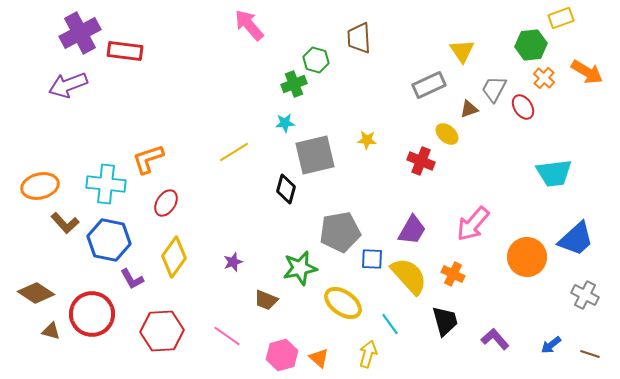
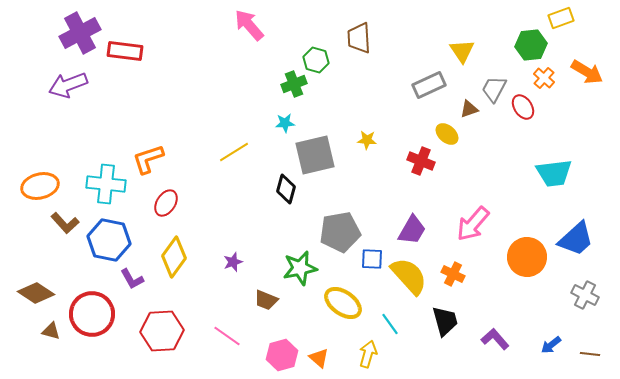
brown line at (590, 354): rotated 12 degrees counterclockwise
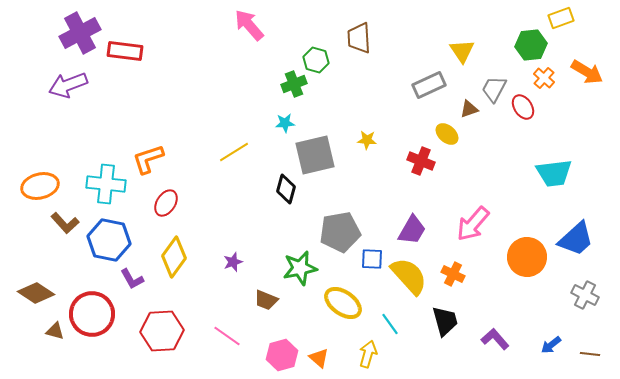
brown triangle at (51, 331): moved 4 px right
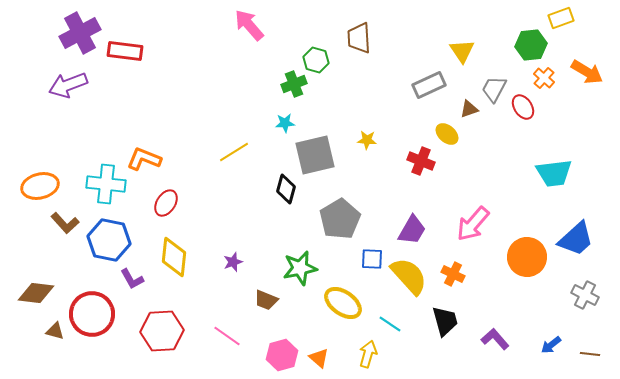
orange L-shape at (148, 159): moved 4 px left; rotated 40 degrees clockwise
gray pentagon at (340, 232): moved 13 px up; rotated 21 degrees counterclockwise
yellow diamond at (174, 257): rotated 30 degrees counterclockwise
brown diamond at (36, 293): rotated 27 degrees counterclockwise
cyan line at (390, 324): rotated 20 degrees counterclockwise
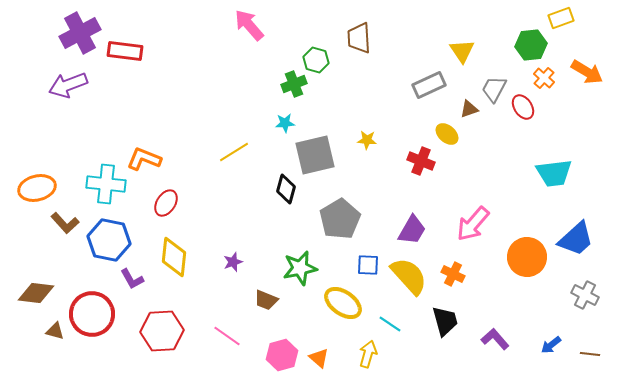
orange ellipse at (40, 186): moved 3 px left, 2 px down
blue square at (372, 259): moved 4 px left, 6 px down
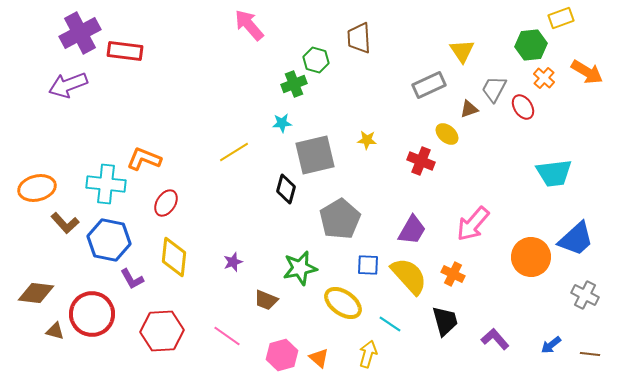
cyan star at (285, 123): moved 3 px left
orange circle at (527, 257): moved 4 px right
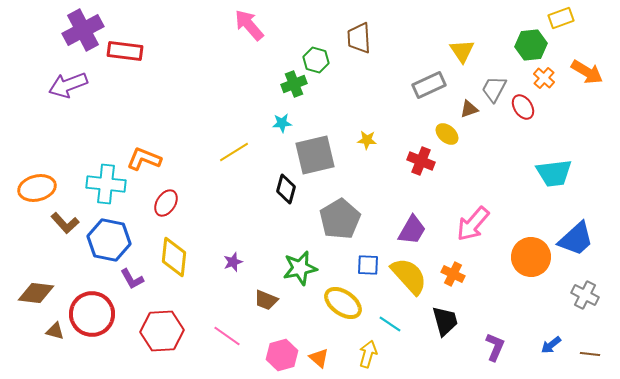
purple cross at (80, 33): moved 3 px right, 3 px up
purple L-shape at (495, 339): moved 8 px down; rotated 64 degrees clockwise
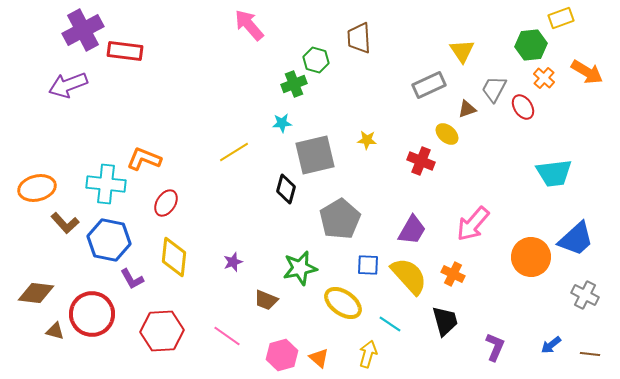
brown triangle at (469, 109): moved 2 px left
